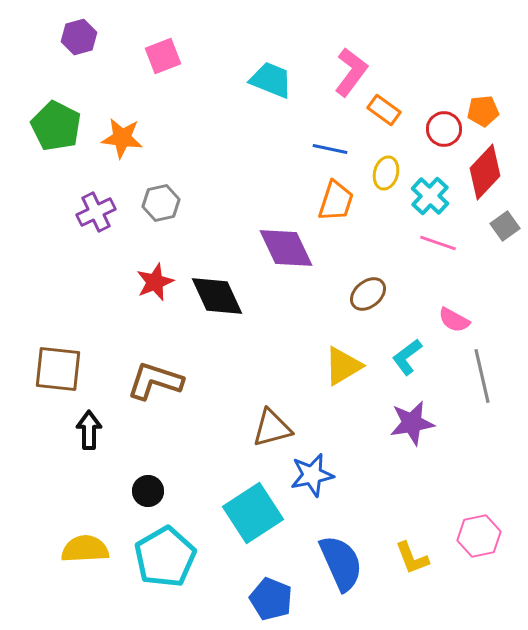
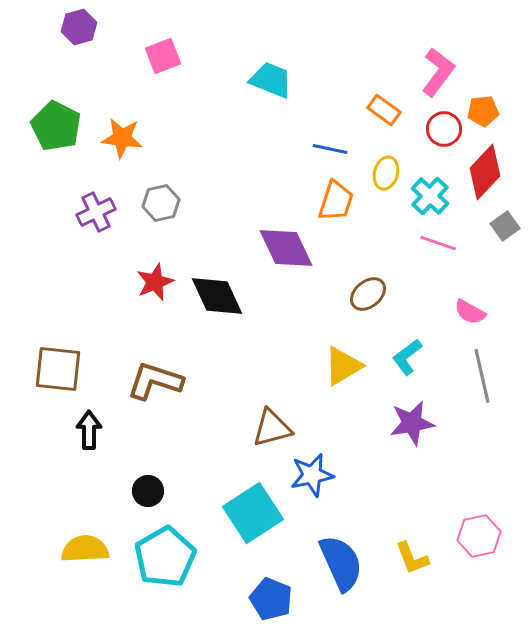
purple hexagon: moved 10 px up
pink L-shape: moved 87 px right
pink semicircle: moved 16 px right, 8 px up
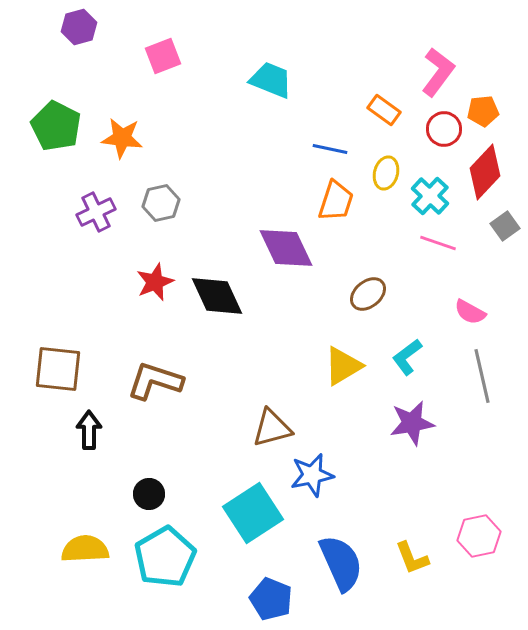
black circle: moved 1 px right, 3 px down
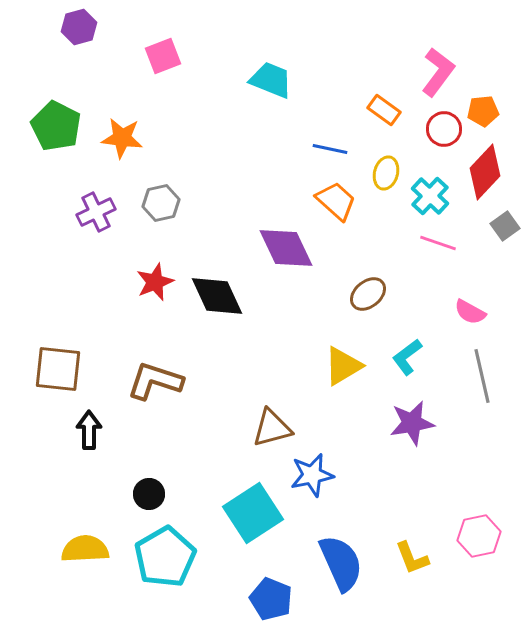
orange trapezoid: rotated 66 degrees counterclockwise
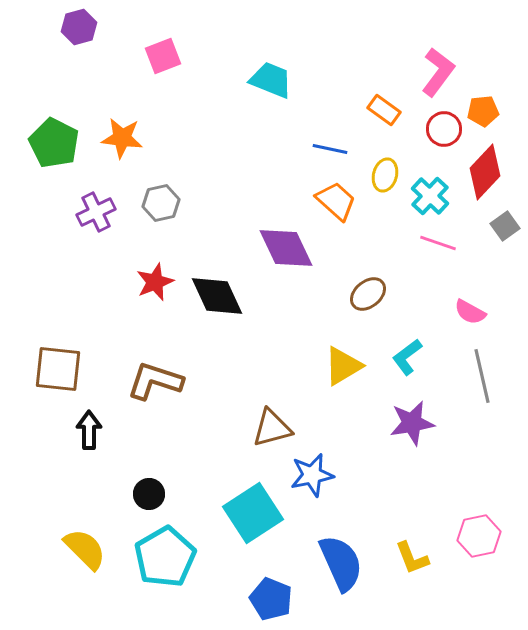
green pentagon: moved 2 px left, 17 px down
yellow ellipse: moved 1 px left, 2 px down
yellow semicircle: rotated 48 degrees clockwise
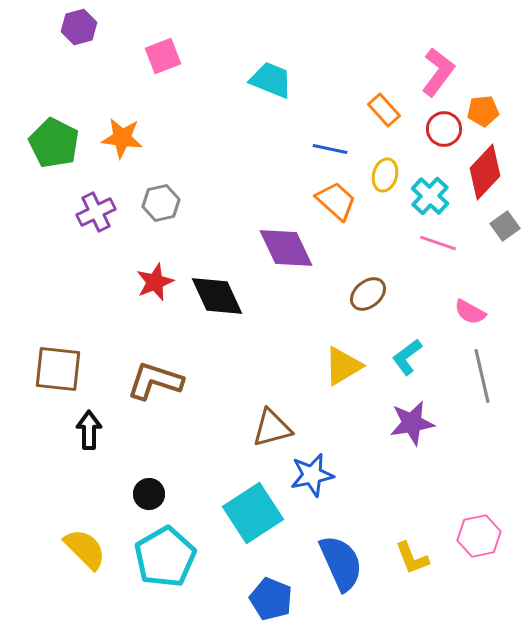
orange rectangle: rotated 12 degrees clockwise
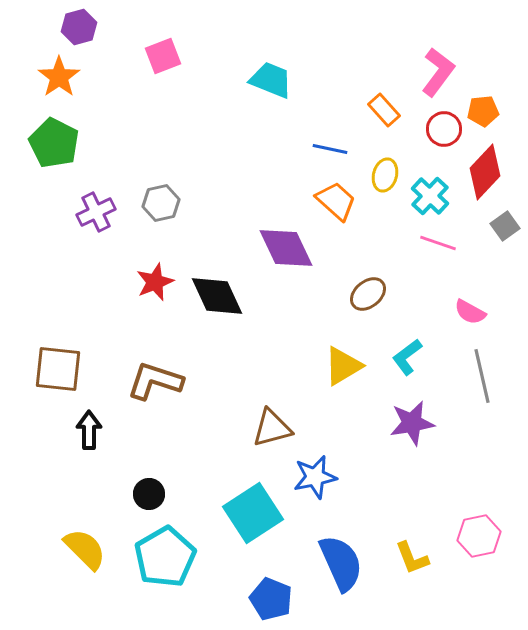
orange star: moved 63 px left, 61 px up; rotated 30 degrees clockwise
blue star: moved 3 px right, 2 px down
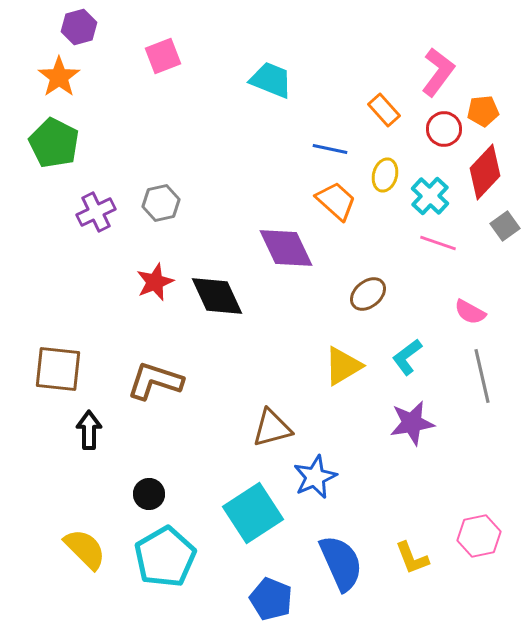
blue star: rotated 12 degrees counterclockwise
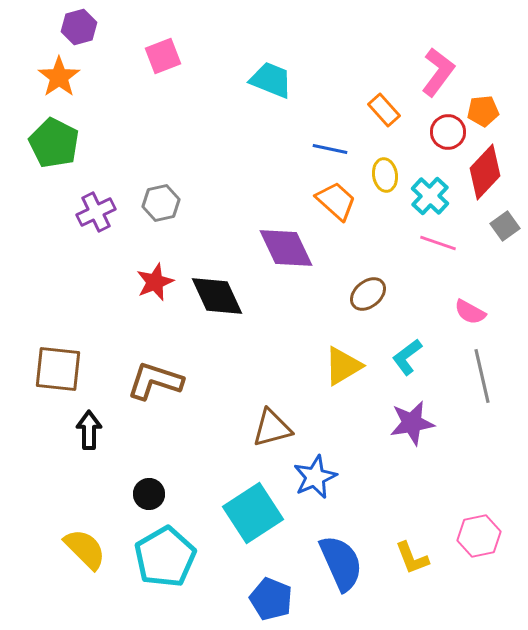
red circle: moved 4 px right, 3 px down
yellow ellipse: rotated 24 degrees counterclockwise
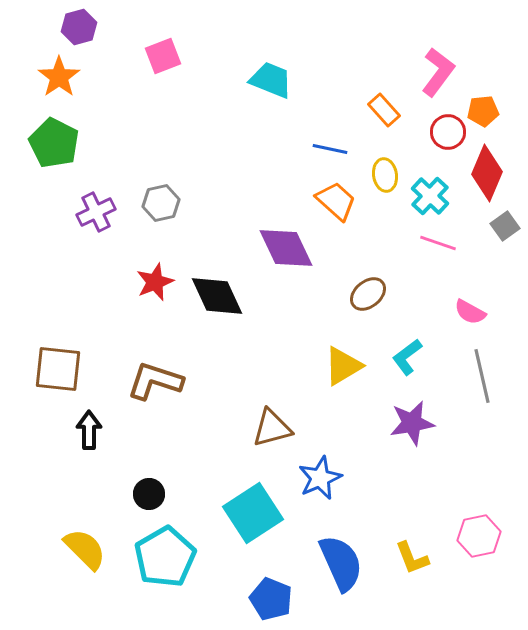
red diamond: moved 2 px right, 1 px down; rotated 20 degrees counterclockwise
blue star: moved 5 px right, 1 px down
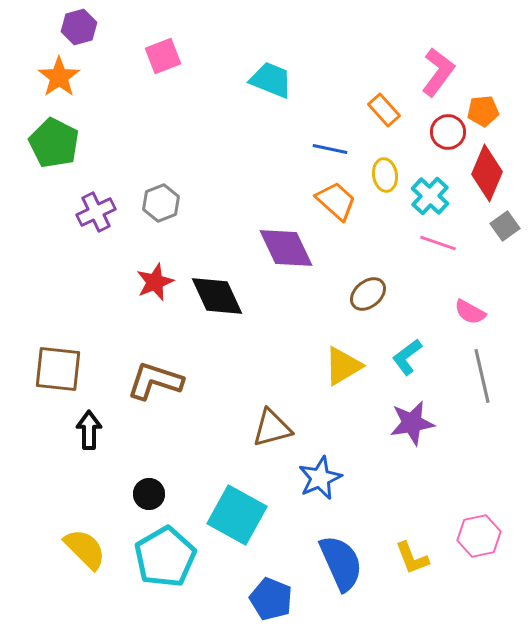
gray hexagon: rotated 9 degrees counterclockwise
cyan square: moved 16 px left, 2 px down; rotated 28 degrees counterclockwise
